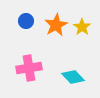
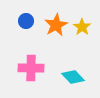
pink cross: moved 2 px right; rotated 10 degrees clockwise
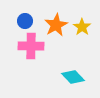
blue circle: moved 1 px left
pink cross: moved 22 px up
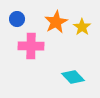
blue circle: moved 8 px left, 2 px up
orange star: moved 3 px up
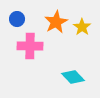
pink cross: moved 1 px left
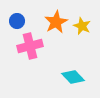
blue circle: moved 2 px down
yellow star: moved 1 px up; rotated 12 degrees counterclockwise
pink cross: rotated 15 degrees counterclockwise
